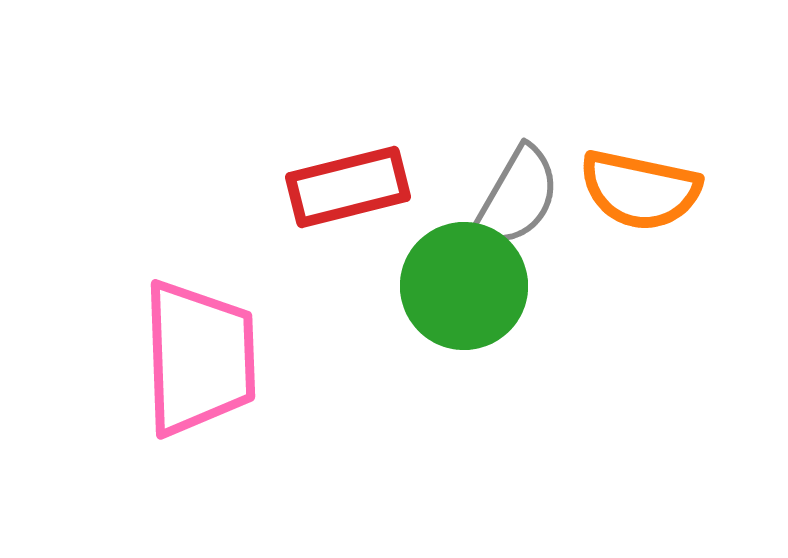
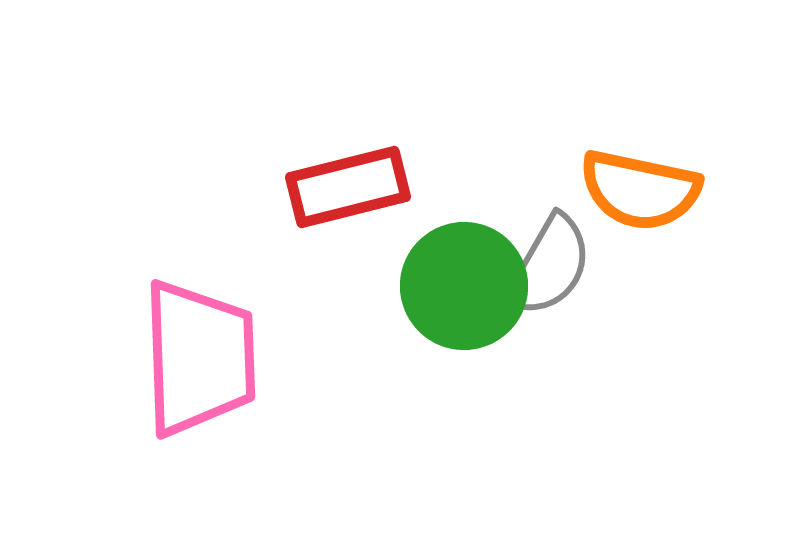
gray semicircle: moved 32 px right, 69 px down
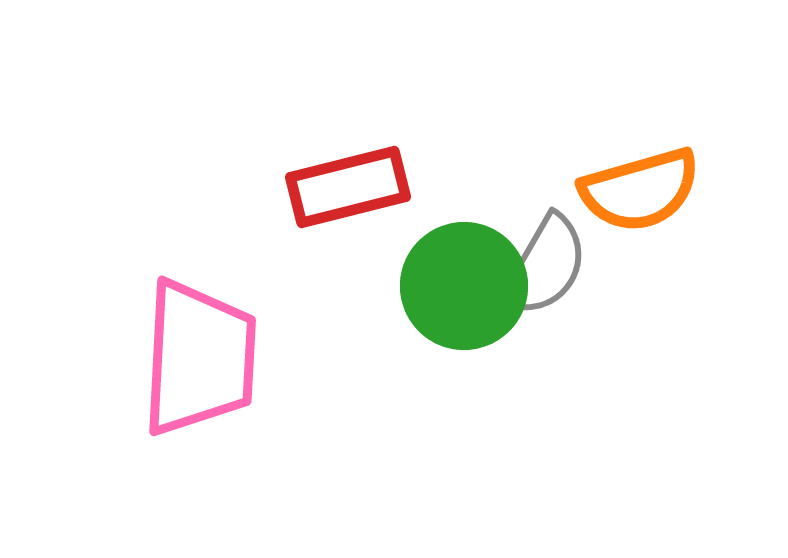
orange semicircle: rotated 28 degrees counterclockwise
gray semicircle: moved 4 px left
pink trapezoid: rotated 5 degrees clockwise
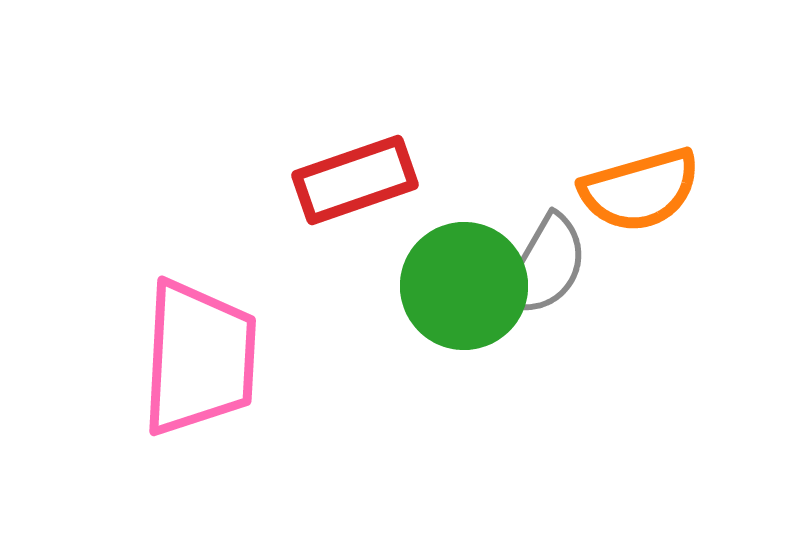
red rectangle: moved 7 px right, 7 px up; rotated 5 degrees counterclockwise
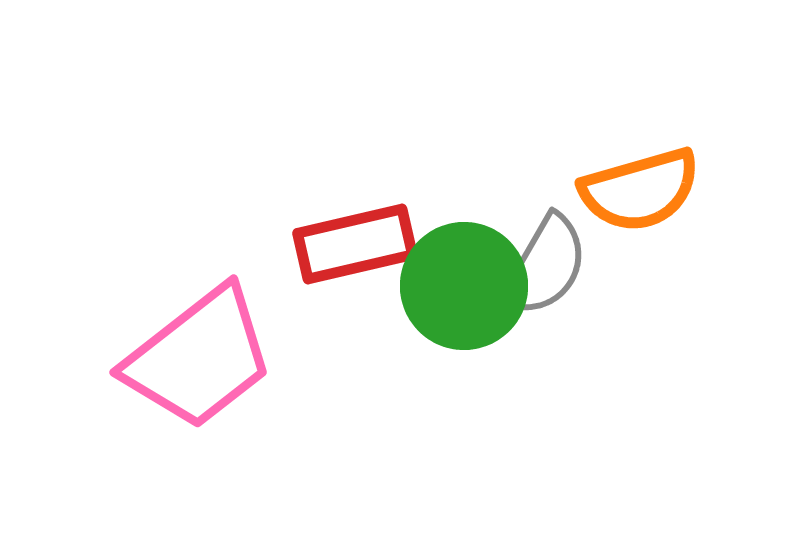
red rectangle: moved 64 px down; rotated 6 degrees clockwise
pink trapezoid: rotated 49 degrees clockwise
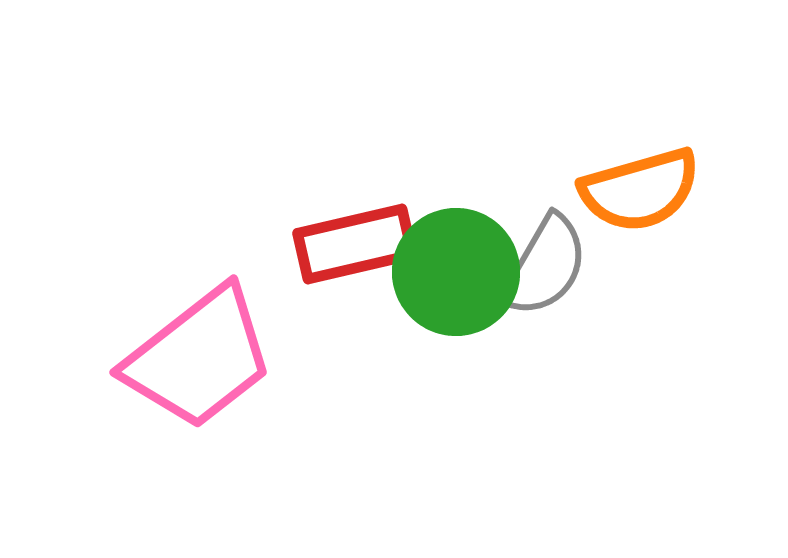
green circle: moved 8 px left, 14 px up
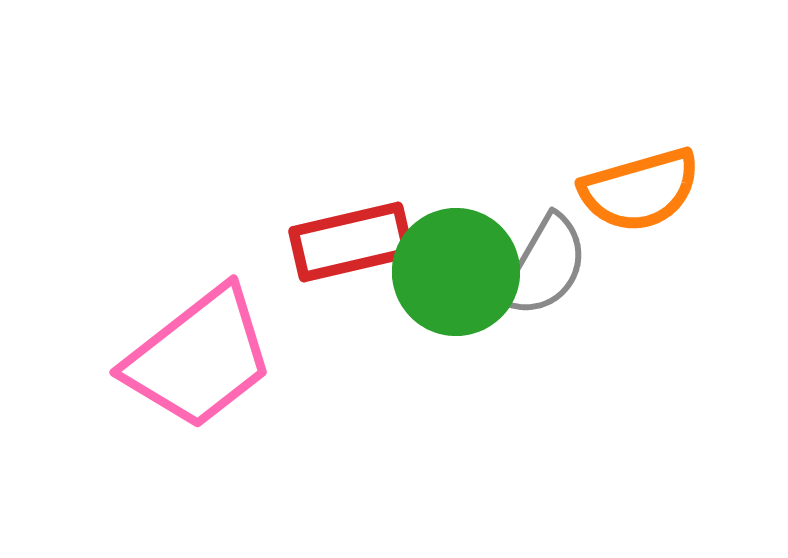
red rectangle: moved 4 px left, 2 px up
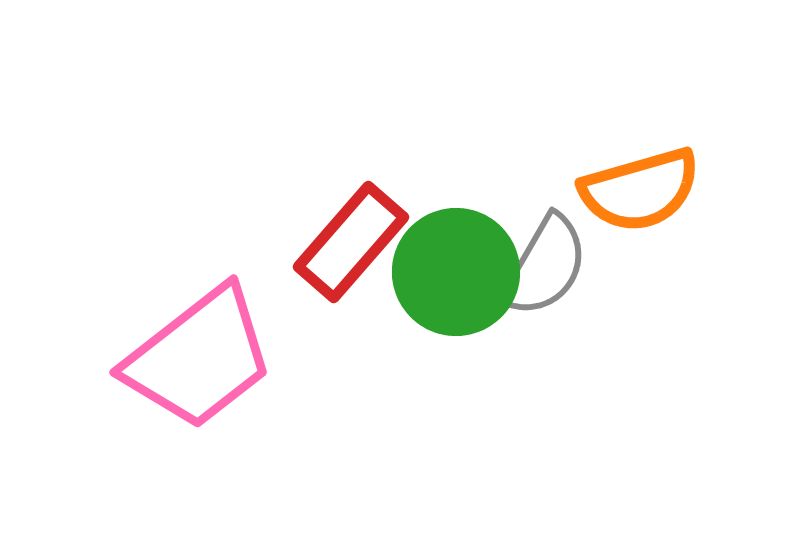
red rectangle: rotated 36 degrees counterclockwise
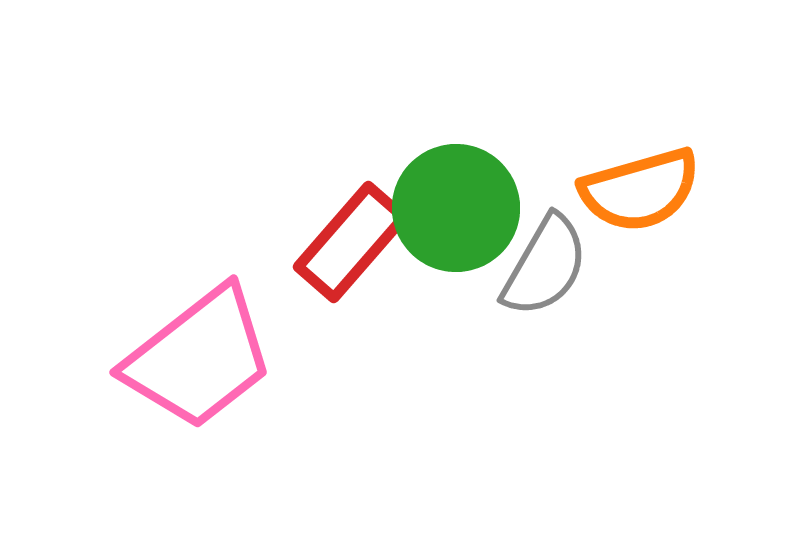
green circle: moved 64 px up
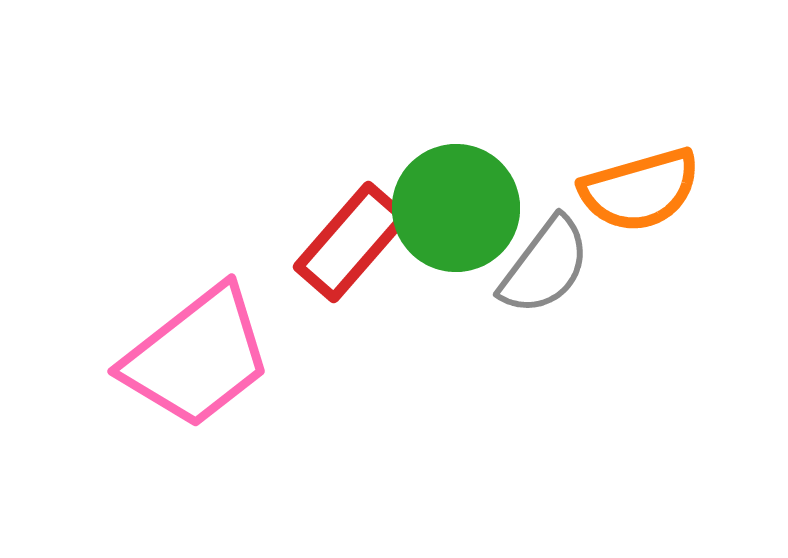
gray semicircle: rotated 7 degrees clockwise
pink trapezoid: moved 2 px left, 1 px up
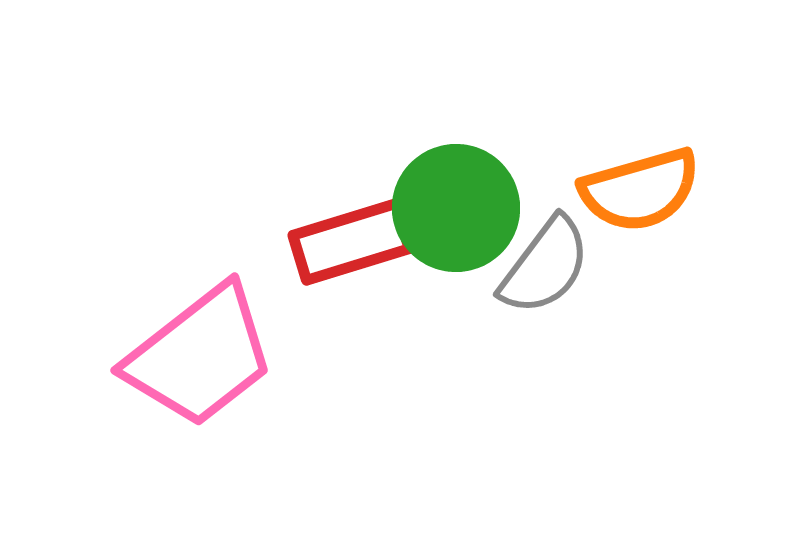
red rectangle: rotated 32 degrees clockwise
pink trapezoid: moved 3 px right, 1 px up
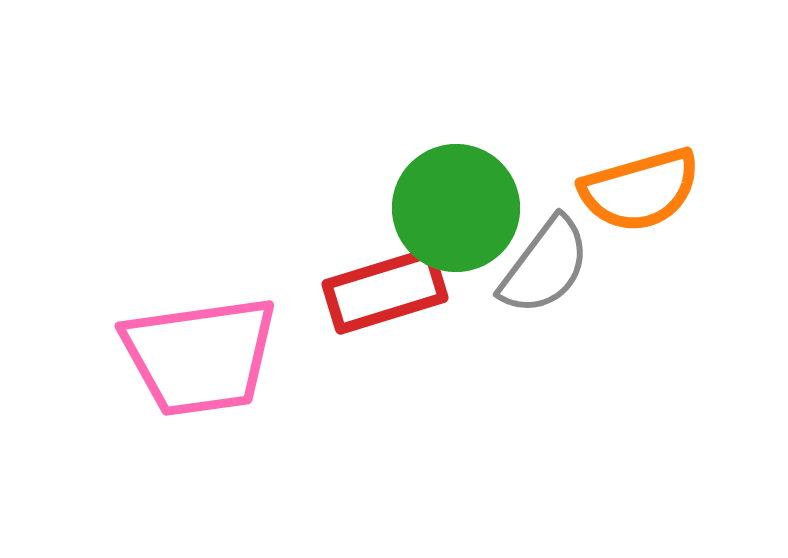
red rectangle: moved 34 px right, 49 px down
pink trapezoid: rotated 30 degrees clockwise
